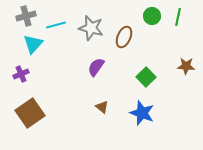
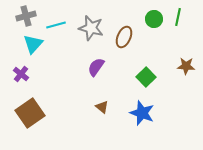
green circle: moved 2 px right, 3 px down
purple cross: rotated 28 degrees counterclockwise
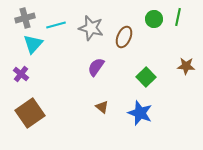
gray cross: moved 1 px left, 2 px down
blue star: moved 2 px left
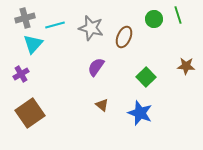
green line: moved 2 px up; rotated 30 degrees counterclockwise
cyan line: moved 1 px left
purple cross: rotated 21 degrees clockwise
brown triangle: moved 2 px up
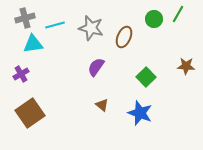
green line: moved 1 px up; rotated 48 degrees clockwise
cyan triangle: rotated 40 degrees clockwise
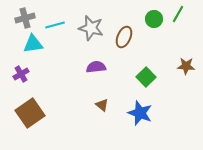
purple semicircle: rotated 48 degrees clockwise
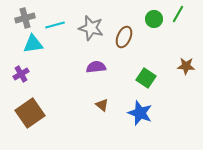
green square: moved 1 px down; rotated 12 degrees counterclockwise
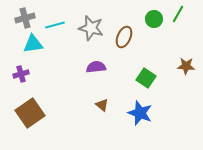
purple cross: rotated 14 degrees clockwise
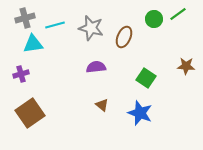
green line: rotated 24 degrees clockwise
